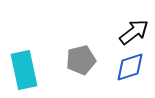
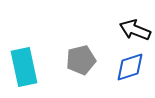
black arrow: moved 1 px right, 2 px up; rotated 120 degrees counterclockwise
cyan rectangle: moved 3 px up
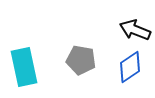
gray pentagon: rotated 24 degrees clockwise
blue diamond: rotated 16 degrees counterclockwise
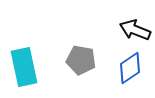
blue diamond: moved 1 px down
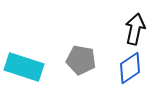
black arrow: moved 1 px up; rotated 80 degrees clockwise
cyan rectangle: rotated 60 degrees counterclockwise
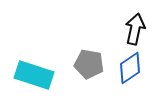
gray pentagon: moved 8 px right, 4 px down
cyan rectangle: moved 10 px right, 8 px down
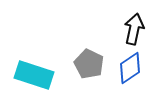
black arrow: moved 1 px left
gray pentagon: rotated 16 degrees clockwise
